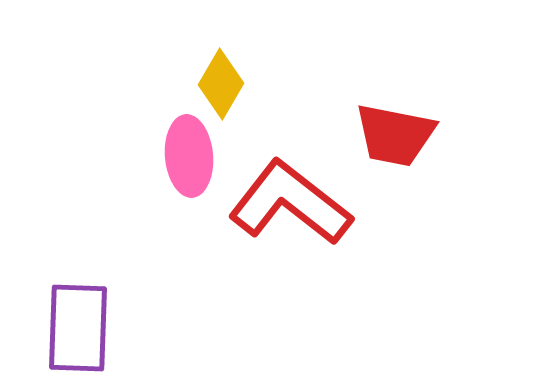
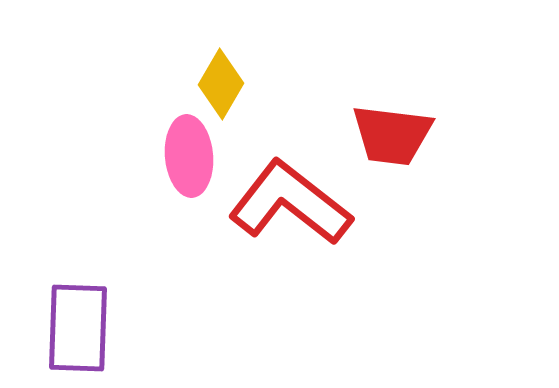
red trapezoid: moved 3 px left; rotated 4 degrees counterclockwise
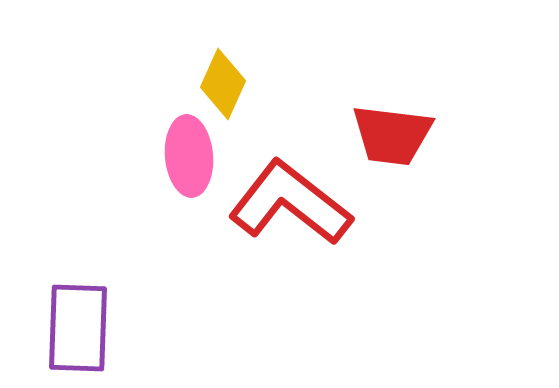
yellow diamond: moved 2 px right; rotated 6 degrees counterclockwise
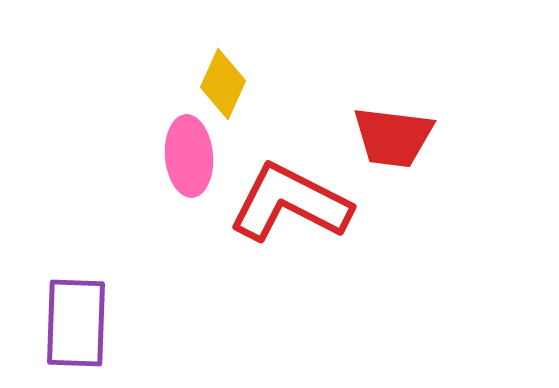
red trapezoid: moved 1 px right, 2 px down
red L-shape: rotated 11 degrees counterclockwise
purple rectangle: moved 2 px left, 5 px up
